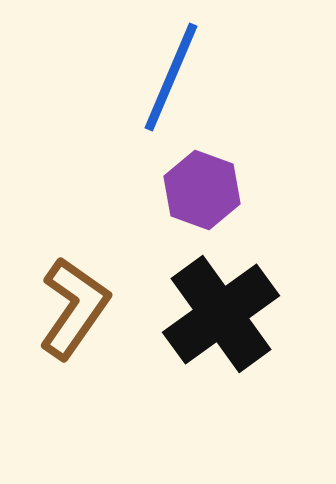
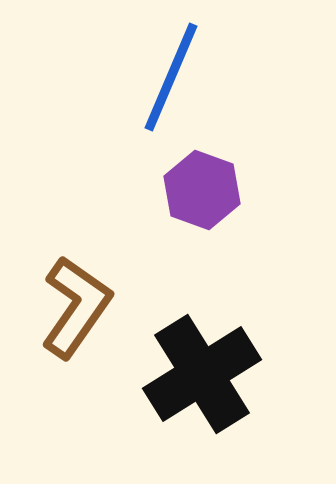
brown L-shape: moved 2 px right, 1 px up
black cross: moved 19 px left, 60 px down; rotated 4 degrees clockwise
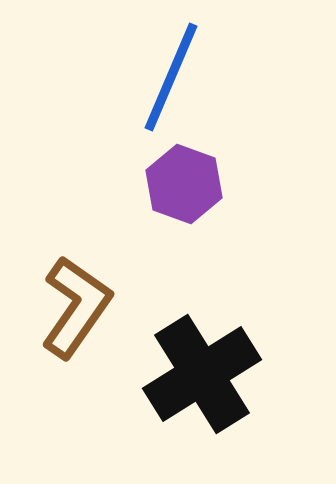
purple hexagon: moved 18 px left, 6 px up
